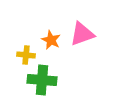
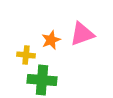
orange star: rotated 24 degrees clockwise
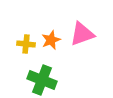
yellow cross: moved 11 px up
green cross: rotated 16 degrees clockwise
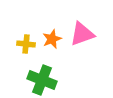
orange star: moved 1 px right, 1 px up
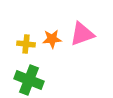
orange star: rotated 18 degrees clockwise
green cross: moved 13 px left
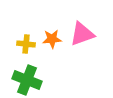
green cross: moved 2 px left
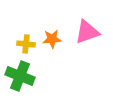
pink triangle: moved 5 px right, 2 px up
green cross: moved 7 px left, 4 px up
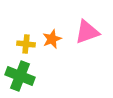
orange star: rotated 18 degrees counterclockwise
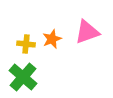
green cross: moved 3 px right, 1 px down; rotated 20 degrees clockwise
